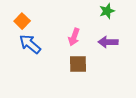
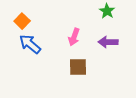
green star: rotated 21 degrees counterclockwise
brown square: moved 3 px down
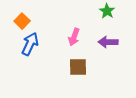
blue arrow: rotated 75 degrees clockwise
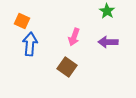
orange square: rotated 21 degrees counterclockwise
blue arrow: rotated 20 degrees counterclockwise
brown square: moved 11 px left; rotated 36 degrees clockwise
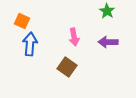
pink arrow: rotated 30 degrees counterclockwise
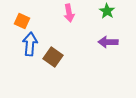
pink arrow: moved 5 px left, 24 px up
brown square: moved 14 px left, 10 px up
